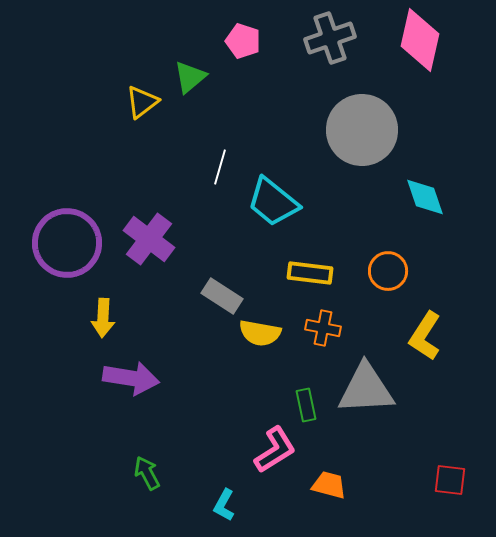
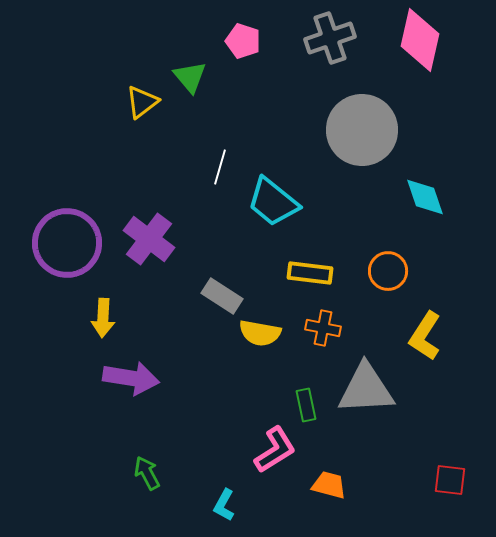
green triangle: rotated 30 degrees counterclockwise
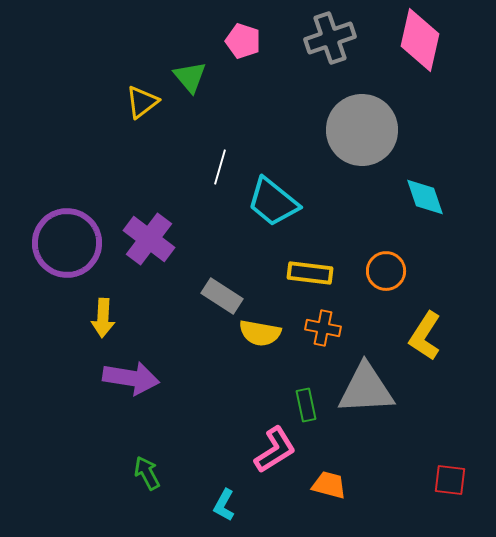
orange circle: moved 2 px left
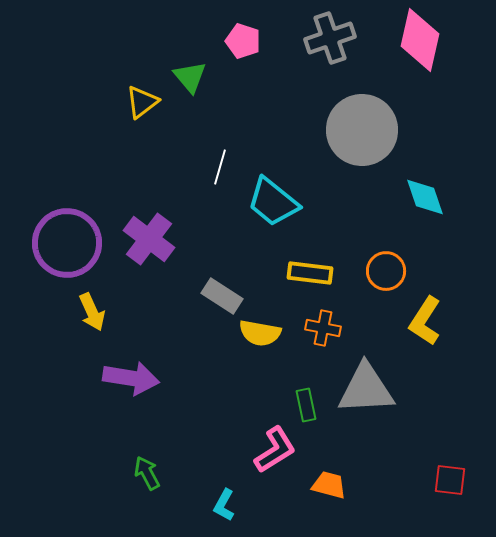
yellow arrow: moved 11 px left, 6 px up; rotated 27 degrees counterclockwise
yellow L-shape: moved 15 px up
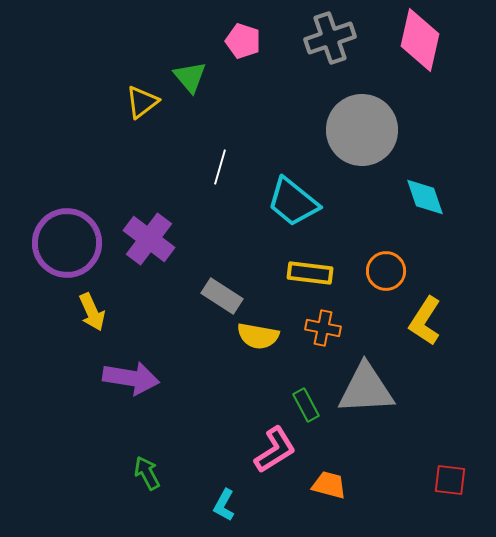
cyan trapezoid: moved 20 px right
yellow semicircle: moved 2 px left, 3 px down
green rectangle: rotated 16 degrees counterclockwise
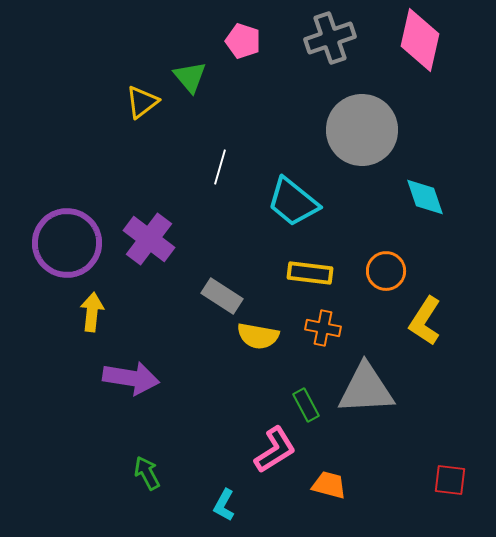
yellow arrow: rotated 150 degrees counterclockwise
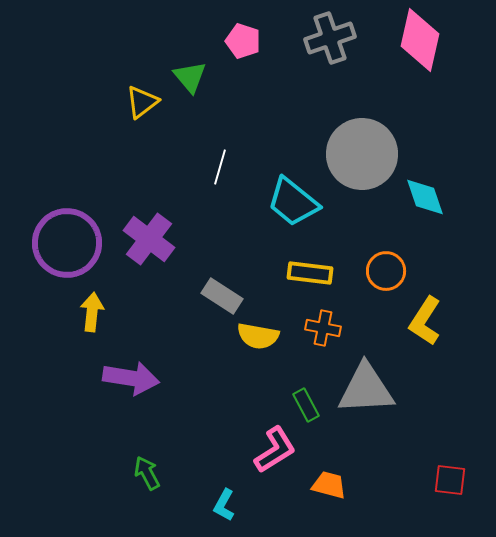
gray circle: moved 24 px down
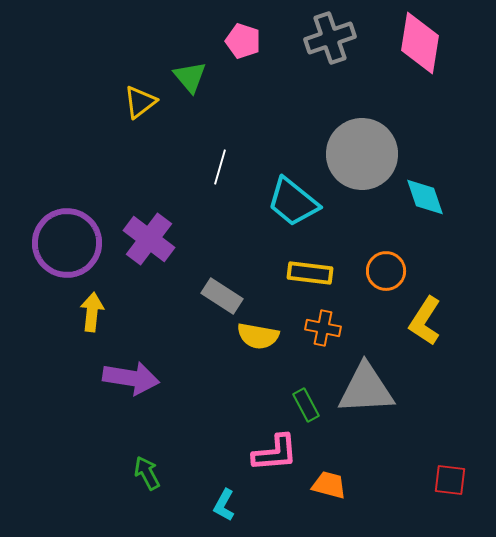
pink diamond: moved 3 px down; rotated 4 degrees counterclockwise
yellow triangle: moved 2 px left
pink L-shape: moved 3 px down; rotated 27 degrees clockwise
